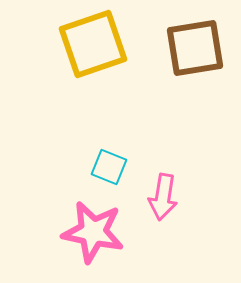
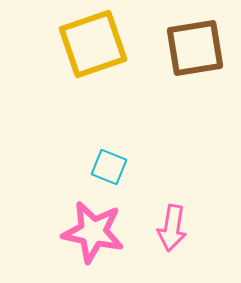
pink arrow: moved 9 px right, 31 px down
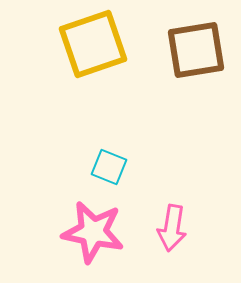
brown square: moved 1 px right, 2 px down
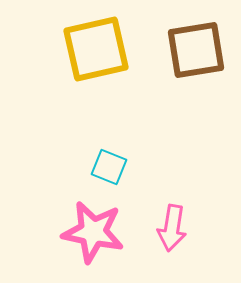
yellow square: moved 3 px right, 5 px down; rotated 6 degrees clockwise
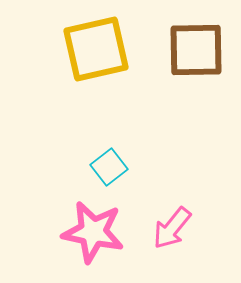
brown square: rotated 8 degrees clockwise
cyan square: rotated 30 degrees clockwise
pink arrow: rotated 30 degrees clockwise
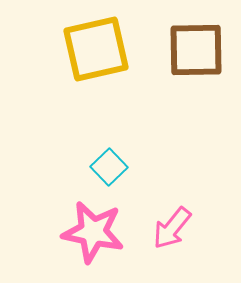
cyan square: rotated 6 degrees counterclockwise
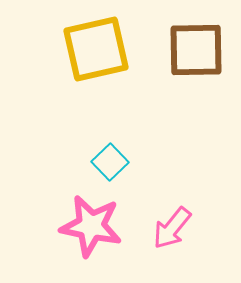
cyan square: moved 1 px right, 5 px up
pink star: moved 2 px left, 6 px up
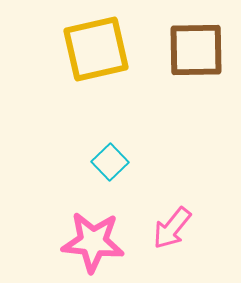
pink star: moved 2 px right, 16 px down; rotated 6 degrees counterclockwise
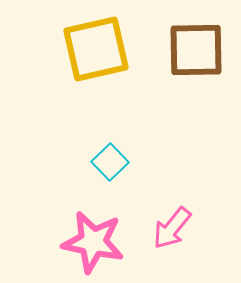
pink star: rotated 6 degrees clockwise
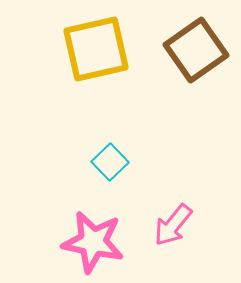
brown square: rotated 34 degrees counterclockwise
pink arrow: moved 1 px right, 3 px up
